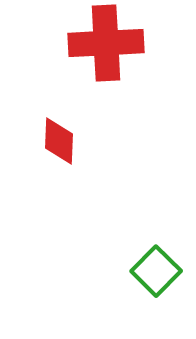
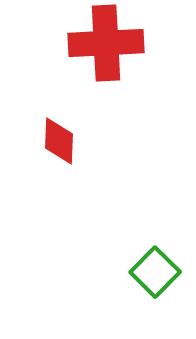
green square: moved 1 px left, 1 px down
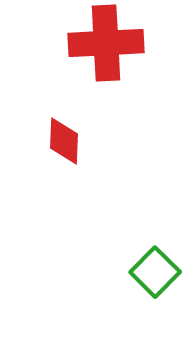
red diamond: moved 5 px right
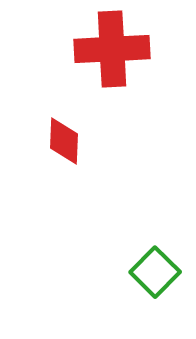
red cross: moved 6 px right, 6 px down
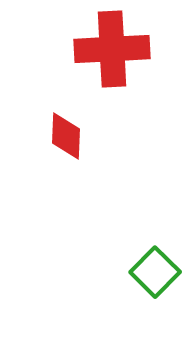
red diamond: moved 2 px right, 5 px up
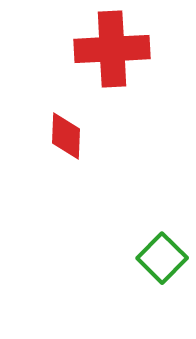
green square: moved 7 px right, 14 px up
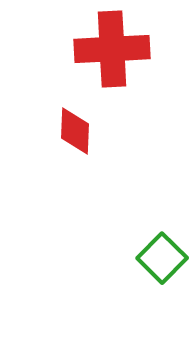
red diamond: moved 9 px right, 5 px up
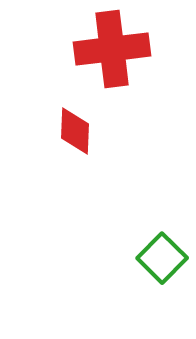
red cross: rotated 4 degrees counterclockwise
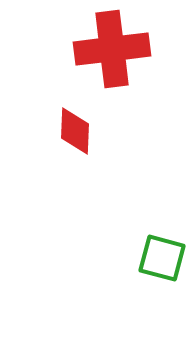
green square: rotated 30 degrees counterclockwise
